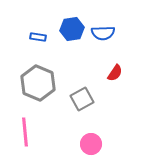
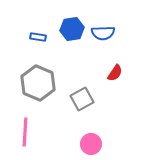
pink line: rotated 8 degrees clockwise
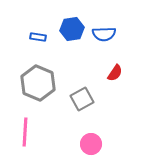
blue semicircle: moved 1 px right, 1 px down
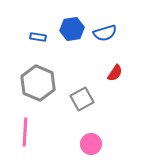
blue semicircle: moved 1 px right, 1 px up; rotated 15 degrees counterclockwise
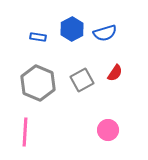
blue hexagon: rotated 20 degrees counterclockwise
gray square: moved 19 px up
pink circle: moved 17 px right, 14 px up
